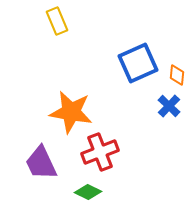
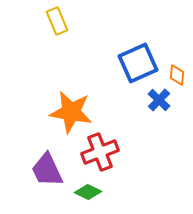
blue cross: moved 10 px left, 6 px up
purple trapezoid: moved 6 px right, 7 px down
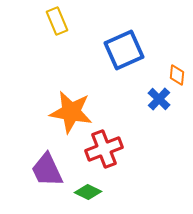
blue square: moved 14 px left, 13 px up
blue cross: moved 1 px up
red cross: moved 4 px right, 3 px up
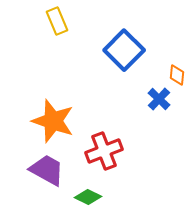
blue square: rotated 21 degrees counterclockwise
orange star: moved 18 px left, 9 px down; rotated 9 degrees clockwise
red cross: moved 2 px down
purple trapezoid: rotated 144 degrees clockwise
green diamond: moved 5 px down
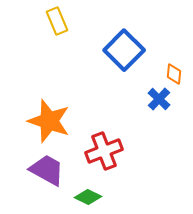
orange diamond: moved 3 px left, 1 px up
orange star: moved 4 px left
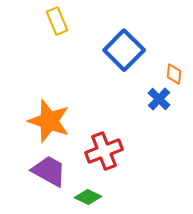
purple trapezoid: moved 2 px right, 1 px down
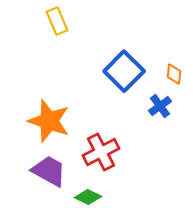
blue square: moved 21 px down
blue cross: moved 1 px right, 7 px down; rotated 10 degrees clockwise
red cross: moved 3 px left, 1 px down; rotated 6 degrees counterclockwise
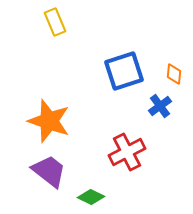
yellow rectangle: moved 2 px left, 1 px down
blue square: rotated 27 degrees clockwise
red cross: moved 26 px right
purple trapezoid: rotated 9 degrees clockwise
green diamond: moved 3 px right
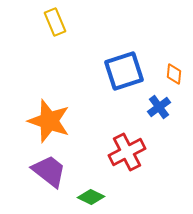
blue cross: moved 1 px left, 1 px down
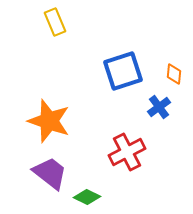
blue square: moved 1 px left
purple trapezoid: moved 1 px right, 2 px down
green diamond: moved 4 px left
